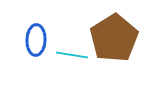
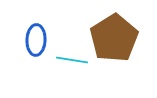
cyan line: moved 5 px down
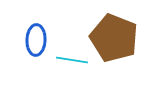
brown pentagon: rotated 18 degrees counterclockwise
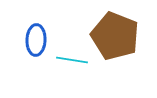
brown pentagon: moved 1 px right, 2 px up
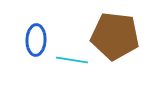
brown pentagon: rotated 15 degrees counterclockwise
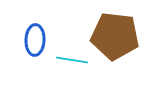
blue ellipse: moved 1 px left
